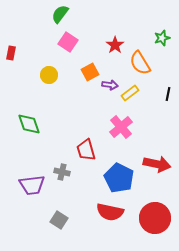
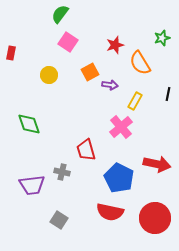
red star: rotated 18 degrees clockwise
yellow rectangle: moved 5 px right, 8 px down; rotated 24 degrees counterclockwise
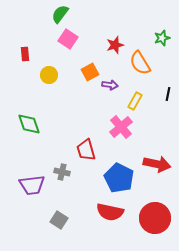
pink square: moved 3 px up
red rectangle: moved 14 px right, 1 px down; rotated 16 degrees counterclockwise
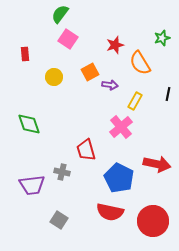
yellow circle: moved 5 px right, 2 px down
red circle: moved 2 px left, 3 px down
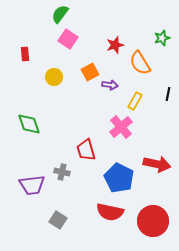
gray square: moved 1 px left
